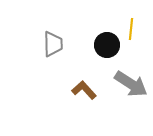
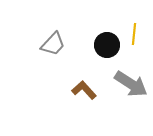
yellow line: moved 3 px right, 5 px down
gray trapezoid: rotated 44 degrees clockwise
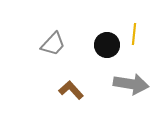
gray arrow: rotated 24 degrees counterclockwise
brown L-shape: moved 13 px left
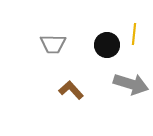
gray trapezoid: rotated 48 degrees clockwise
gray arrow: rotated 8 degrees clockwise
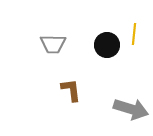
gray arrow: moved 25 px down
brown L-shape: rotated 35 degrees clockwise
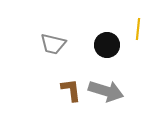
yellow line: moved 4 px right, 5 px up
gray trapezoid: rotated 12 degrees clockwise
gray arrow: moved 25 px left, 18 px up
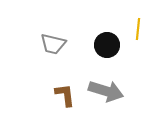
brown L-shape: moved 6 px left, 5 px down
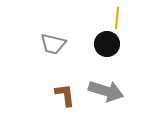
yellow line: moved 21 px left, 11 px up
black circle: moved 1 px up
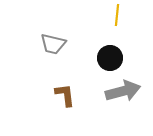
yellow line: moved 3 px up
black circle: moved 3 px right, 14 px down
gray arrow: moved 17 px right; rotated 32 degrees counterclockwise
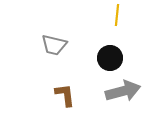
gray trapezoid: moved 1 px right, 1 px down
